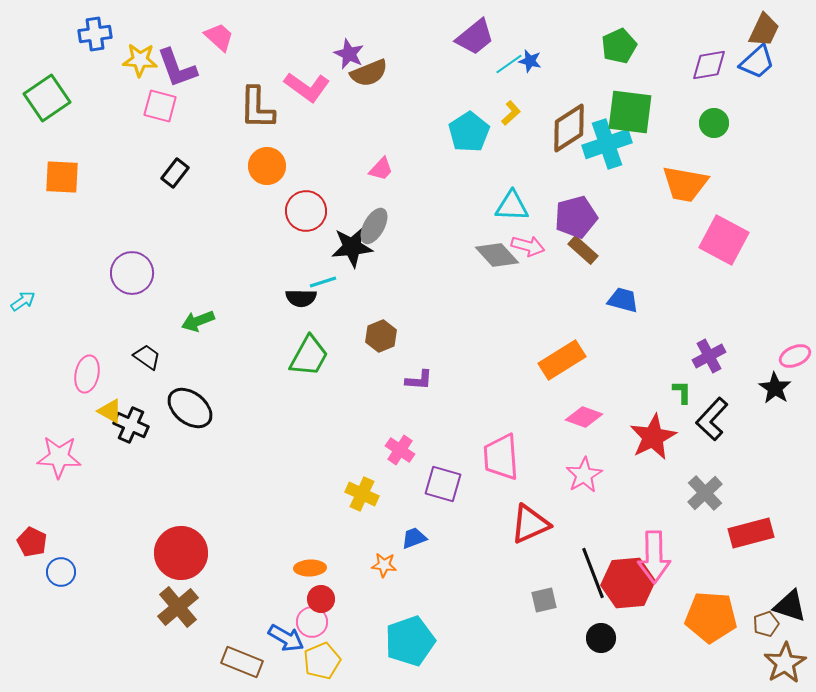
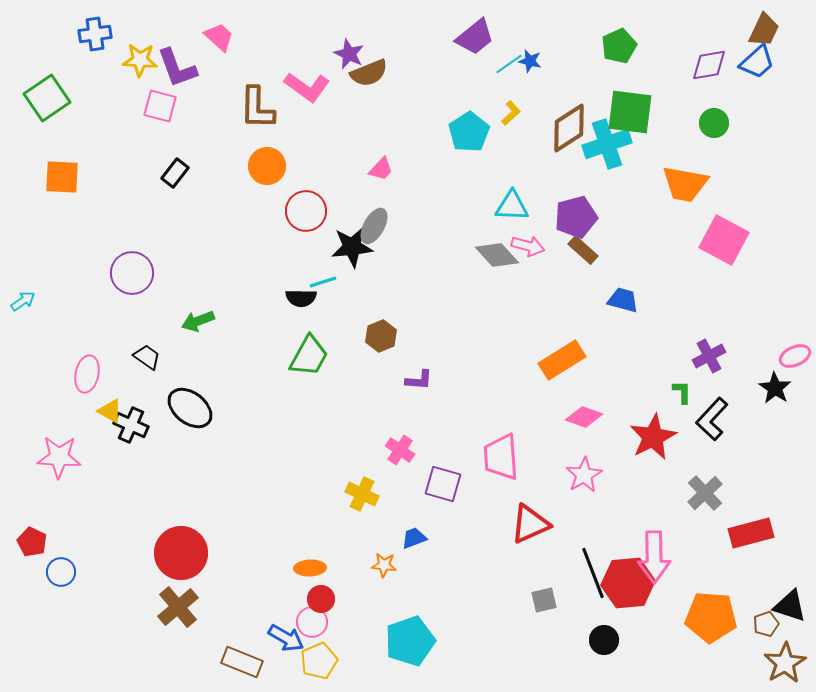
black circle at (601, 638): moved 3 px right, 2 px down
yellow pentagon at (322, 661): moved 3 px left
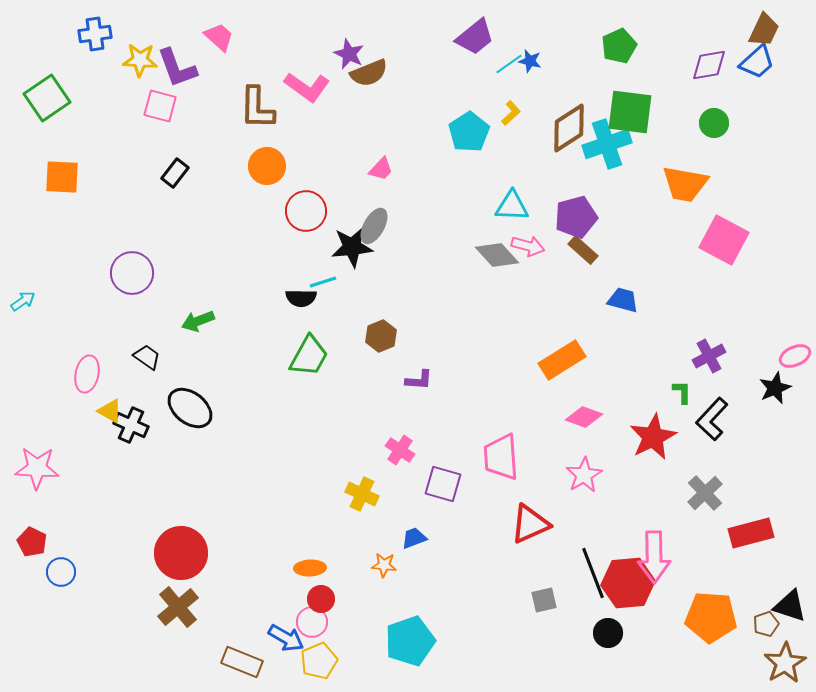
black star at (775, 388): rotated 16 degrees clockwise
pink star at (59, 457): moved 22 px left, 11 px down
black circle at (604, 640): moved 4 px right, 7 px up
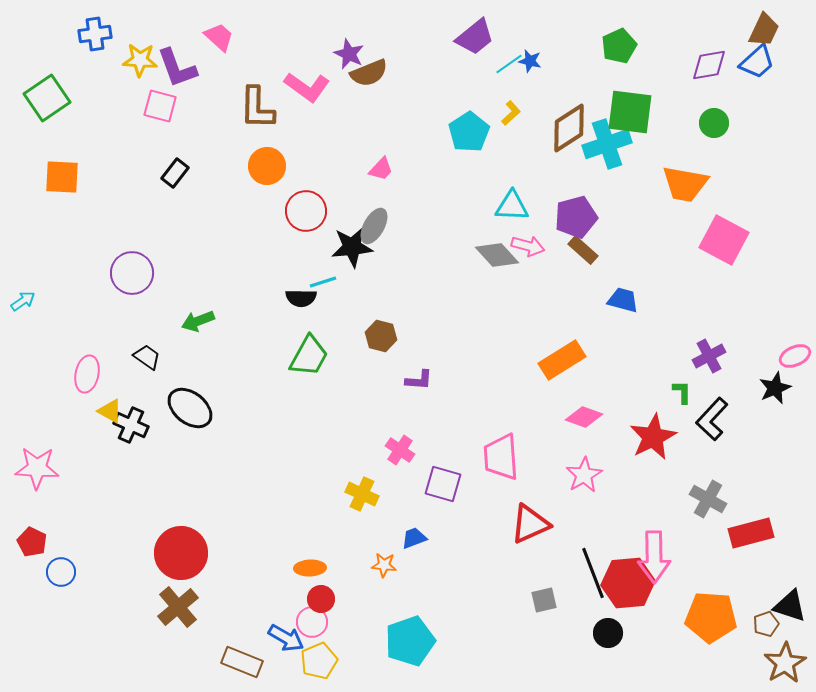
brown hexagon at (381, 336): rotated 24 degrees counterclockwise
gray cross at (705, 493): moved 3 px right, 6 px down; rotated 18 degrees counterclockwise
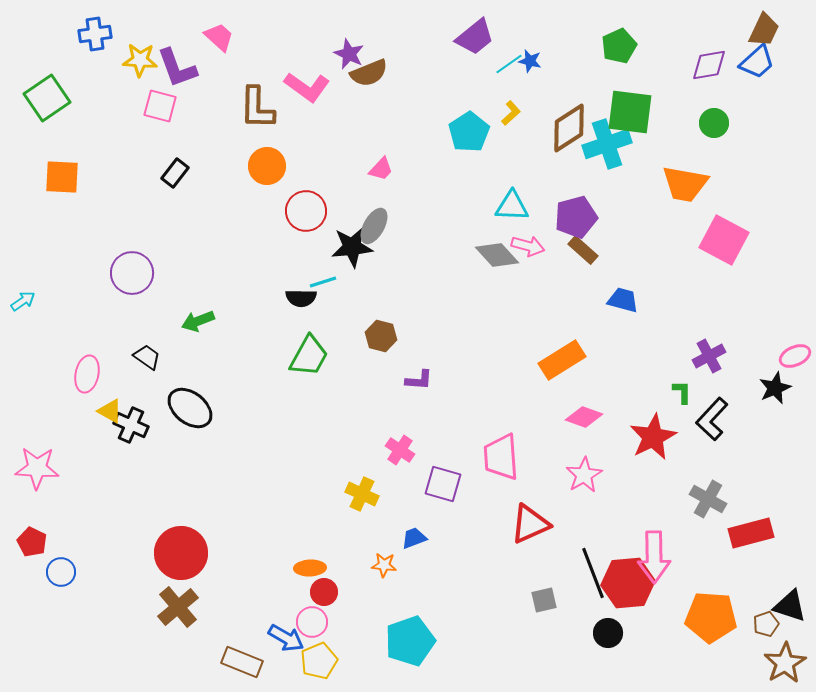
red circle at (321, 599): moved 3 px right, 7 px up
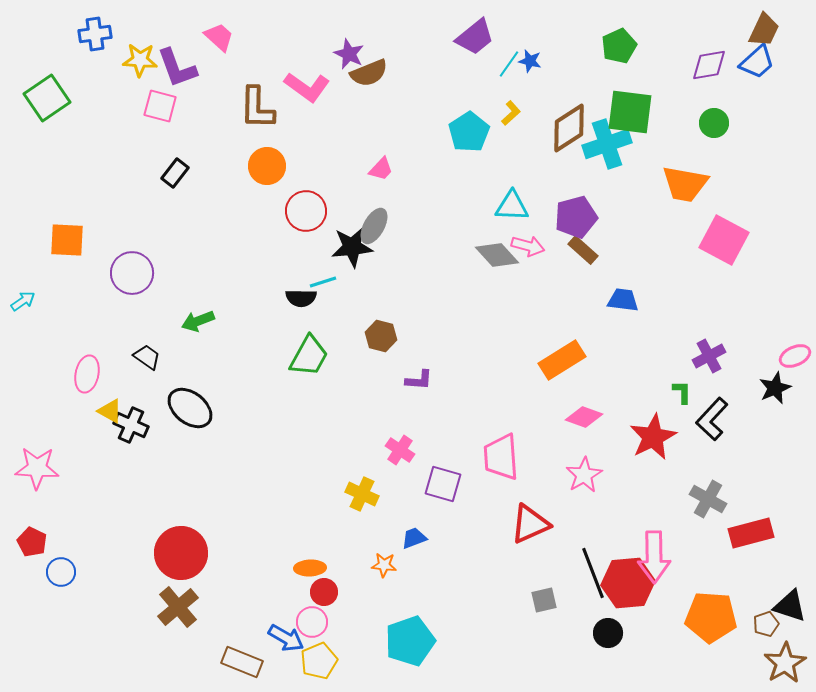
cyan line at (509, 64): rotated 20 degrees counterclockwise
orange square at (62, 177): moved 5 px right, 63 px down
blue trapezoid at (623, 300): rotated 8 degrees counterclockwise
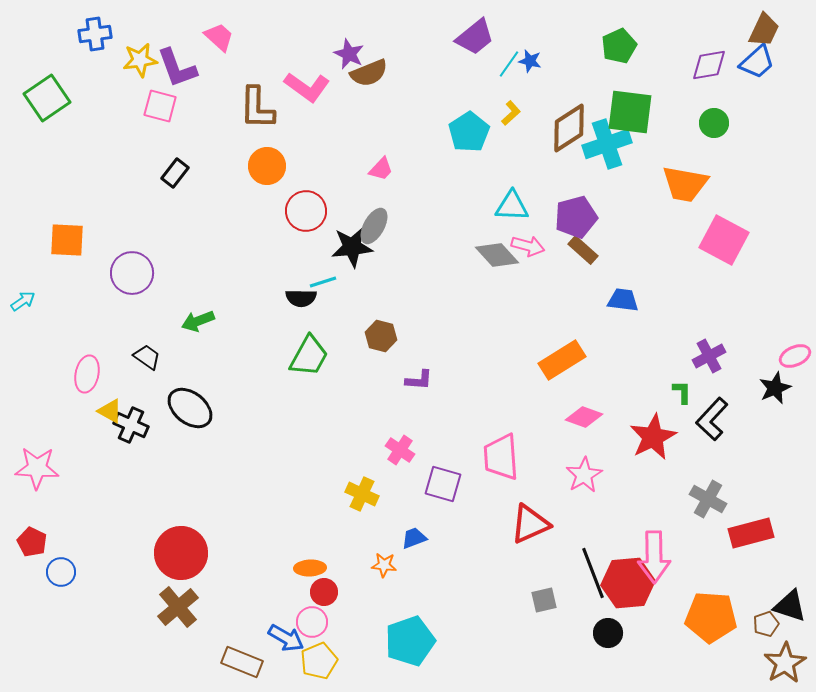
yellow star at (140, 60): rotated 12 degrees counterclockwise
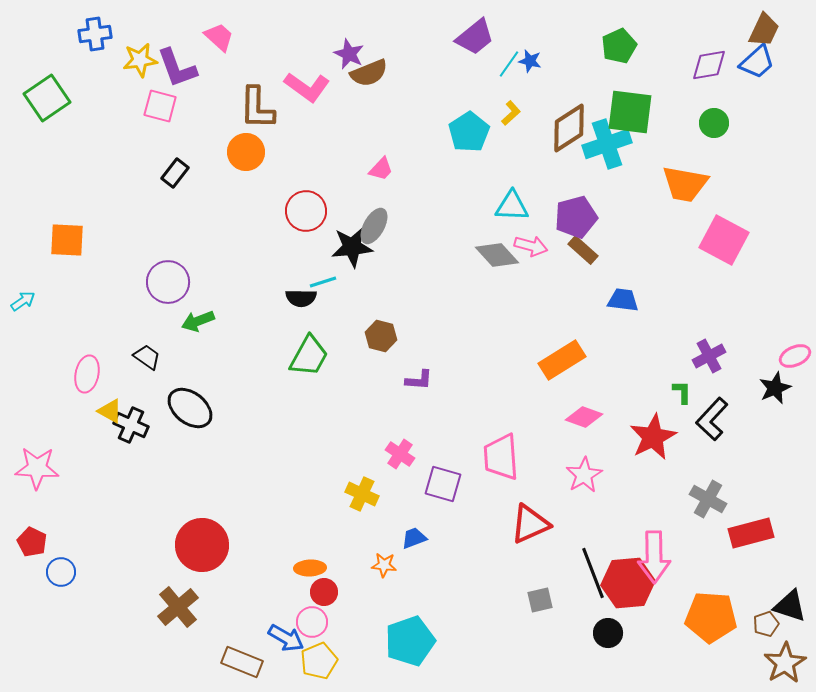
orange circle at (267, 166): moved 21 px left, 14 px up
pink arrow at (528, 246): moved 3 px right
purple circle at (132, 273): moved 36 px right, 9 px down
pink cross at (400, 450): moved 4 px down
red circle at (181, 553): moved 21 px right, 8 px up
gray square at (544, 600): moved 4 px left
